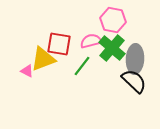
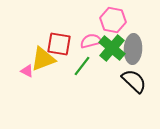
gray ellipse: moved 2 px left, 10 px up
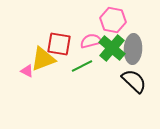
green line: rotated 25 degrees clockwise
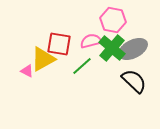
gray ellipse: rotated 60 degrees clockwise
yellow triangle: rotated 8 degrees counterclockwise
green line: rotated 15 degrees counterclockwise
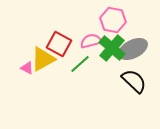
red square: rotated 20 degrees clockwise
green line: moved 2 px left, 2 px up
pink triangle: moved 3 px up
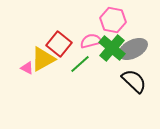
red square: rotated 10 degrees clockwise
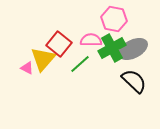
pink hexagon: moved 1 px right, 1 px up
pink semicircle: moved 1 px up; rotated 15 degrees clockwise
green cross: rotated 20 degrees clockwise
yellow triangle: rotated 20 degrees counterclockwise
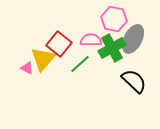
gray ellipse: moved 10 px up; rotated 36 degrees counterclockwise
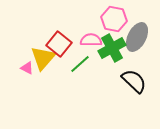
gray ellipse: moved 4 px right, 2 px up
yellow triangle: moved 1 px up
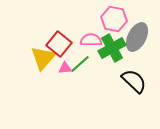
pink triangle: moved 38 px right; rotated 32 degrees counterclockwise
